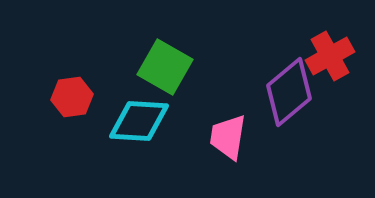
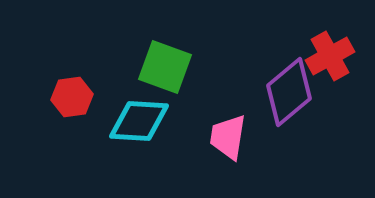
green square: rotated 10 degrees counterclockwise
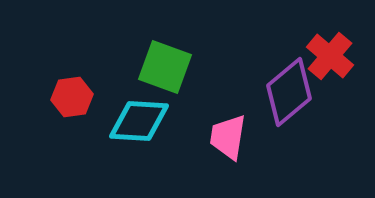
red cross: rotated 21 degrees counterclockwise
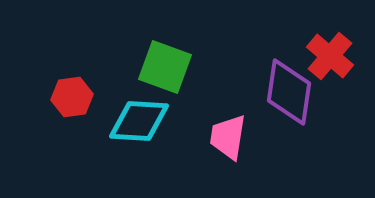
purple diamond: rotated 42 degrees counterclockwise
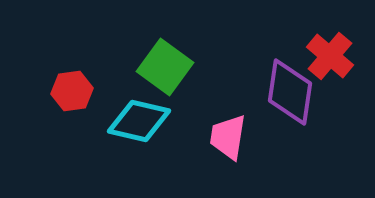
green square: rotated 16 degrees clockwise
purple diamond: moved 1 px right
red hexagon: moved 6 px up
cyan diamond: rotated 10 degrees clockwise
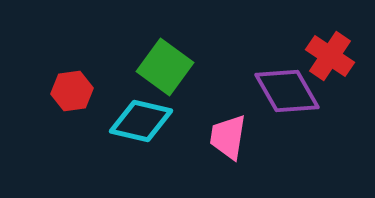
red cross: rotated 6 degrees counterclockwise
purple diamond: moved 3 px left, 1 px up; rotated 38 degrees counterclockwise
cyan diamond: moved 2 px right
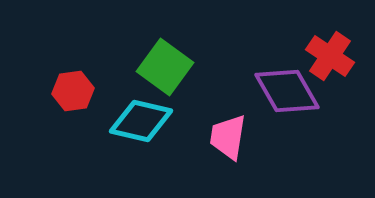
red hexagon: moved 1 px right
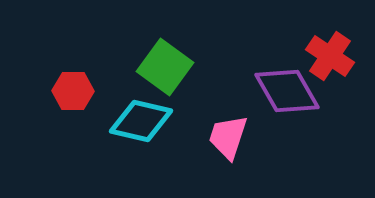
red hexagon: rotated 9 degrees clockwise
pink trapezoid: rotated 9 degrees clockwise
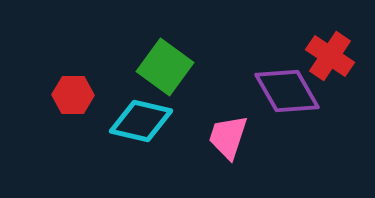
red hexagon: moved 4 px down
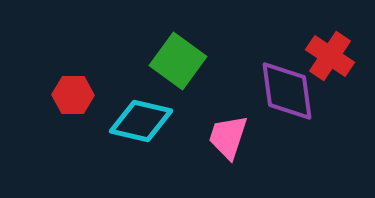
green square: moved 13 px right, 6 px up
purple diamond: rotated 22 degrees clockwise
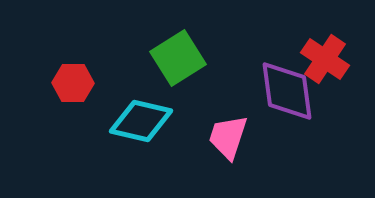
red cross: moved 5 px left, 3 px down
green square: moved 3 px up; rotated 22 degrees clockwise
red hexagon: moved 12 px up
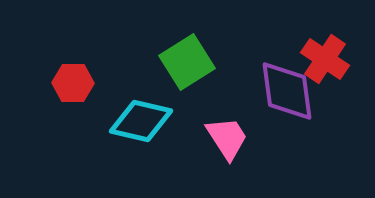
green square: moved 9 px right, 4 px down
pink trapezoid: moved 1 px left, 1 px down; rotated 129 degrees clockwise
